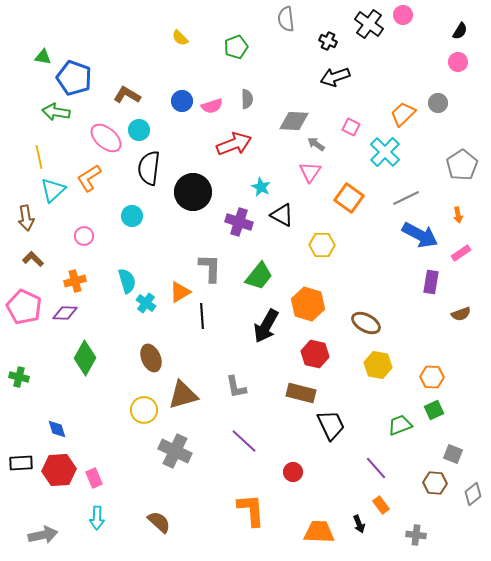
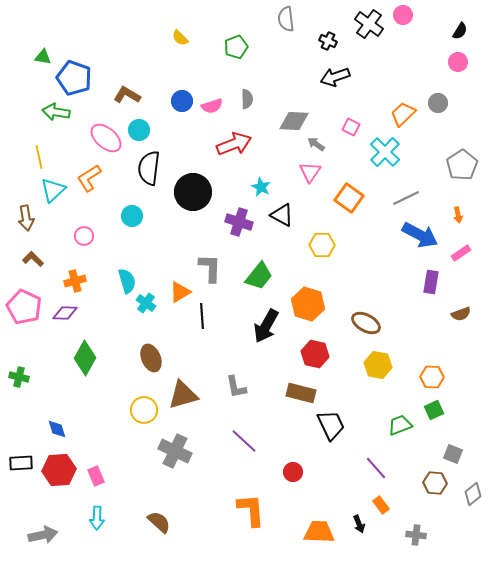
pink rectangle at (94, 478): moved 2 px right, 2 px up
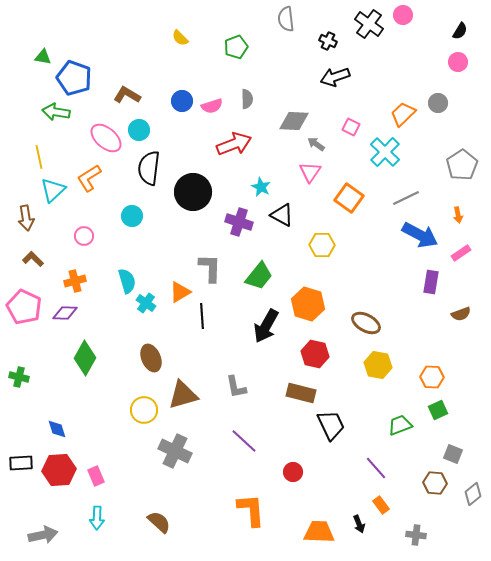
green square at (434, 410): moved 4 px right
